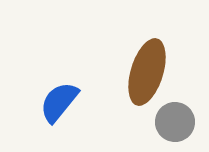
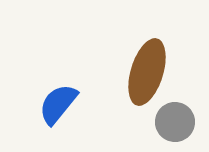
blue semicircle: moved 1 px left, 2 px down
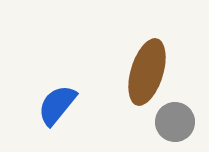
blue semicircle: moved 1 px left, 1 px down
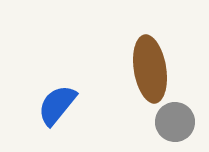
brown ellipse: moved 3 px right, 3 px up; rotated 26 degrees counterclockwise
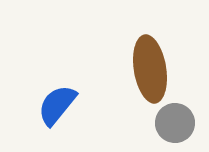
gray circle: moved 1 px down
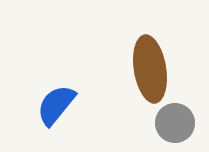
blue semicircle: moved 1 px left
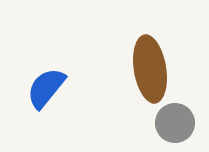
blue semicircle: moved 10 px left, 17 px up
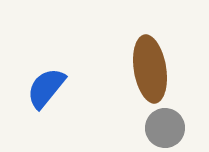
gray circle: moved 10 px left, 5 px down
